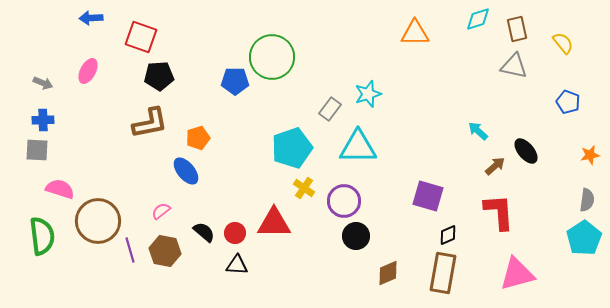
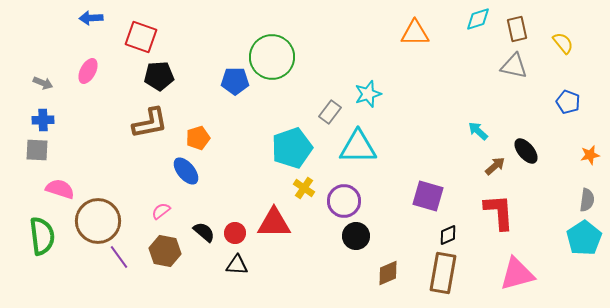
gray rectangle at (330, 109): moved 3 px down
purple line at (130, 250): moved 11 px left, 7 px down; rotated 20 degrees counterclockwise
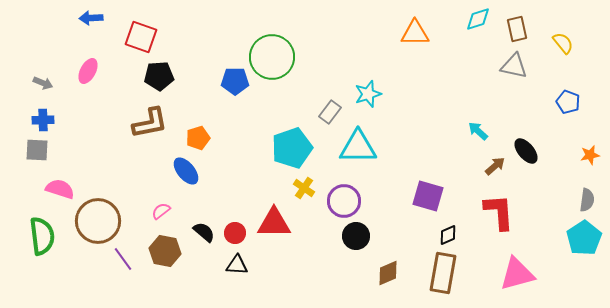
purple line at (119, 257): moved 4 px right, 2 px down
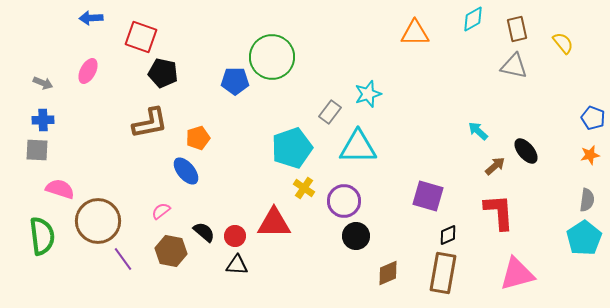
cyan diamond at (478, 19): moved 5 px left; rotated 12 degrees counterclockwise
black pentagon at (159, 76): moved 4 px right, 3 px up; rotated 16 degrees clockwise
blue pentagon at (568, 102): moved 25 px right, 16 px down
red circle at (235, 233): moved 3 px down
brown hexagon at (165, 251): moved 6 px right
